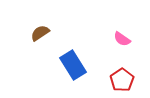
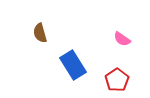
brown semicircle: rotated 72 degrees counterclockwise
red pentagon: moved 5 px left
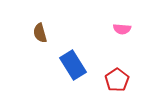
pink semicircle: moved 10 px up; rotated 30 degrees counterclockwise
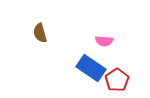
pink semicircle: moved 18 px left, 12 px down
blue rectangle: moved 18 px right, 3 px down; rotated 24 degrees counterclockwise
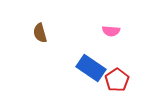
pink semicircle: moved 7 px right, 10 px up
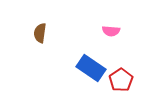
brown semicircle: rotated 24 degrees clockwise
red pentagon: moved 4 px right
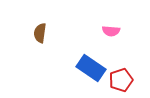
red pentagon: rotated 15 degrees clockwise
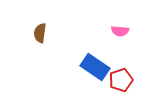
pink semicircle: moved 9 px right
blue rectangle: moved 4 px right, 1 px up
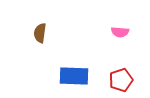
pink semicircle: moved 1 px down
blue rectangle: moved 21 px left, 9 px down; rotated 32 degrees counterclockwise
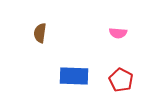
pink semicircle: moved 2 px left, 1 px down
red pentagon: rotated 25 degrees counterclockwise
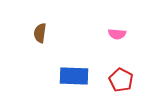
pink semicircle: moved 1 px left, 1 px down
